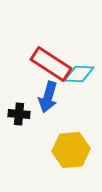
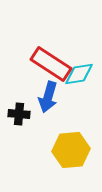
cyan diamond: rotated 12 degrees counterclockwise
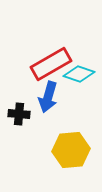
red rectangle: rotated 63 degrees counterclockwise
cyan diamond: rotated 28 degrees clockwise
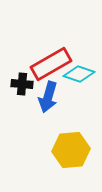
black cross: moved 3 px right, 30 px up
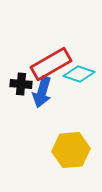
black cross: moved 1 px left
blue arrow: moved 6 px left, 5 px up
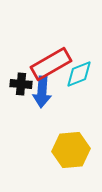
cyan diamond: rotated 40 degrees counterclockwise
blue arrow: rotated 12 degrees counterclockwise
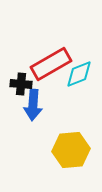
blue arrow: moved 9 px left, 13 px down
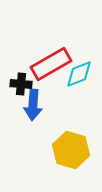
yellow hexagon: rotated 21 degrees clockwise
